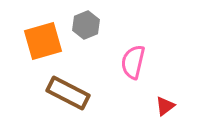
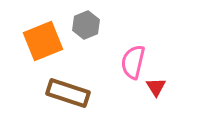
orange square: rotated 6 degrees counterclockwise
brown rectangle: rotated 9 degrees counterclockwise
red triangle: moved 9 px left, 19 px up; rotated 25 degrees counterclockwise
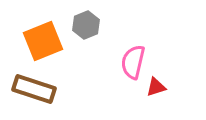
red triangle: rotated 45 degrees clockwise
brown rectangle: moved 34 px left, 4 px up
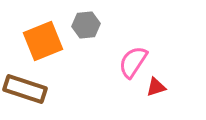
gray hexagon: rotated 16 degrees clockwise
pink semicircle: rotated 20 degrees clockwise
brown rectangle: moved 9 px left
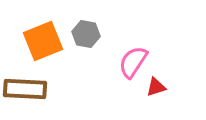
gray hexagon: moved 9 px down; rotated 16 degrees clockwise
brown rectangle: rotated 15 degrees counterclockwise
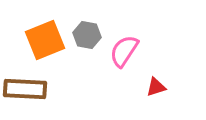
gray hexagon: moved 1 px right, 1 px down
orange square: moved 2 px right, 1 px up
pink semicircle: moved 9 px left, 11 px up
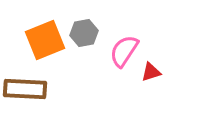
gray hexagon: moved 3 px left, 2 px up; rotated 20 degrees counterclockwise
red triangle: moved 5 px left, 15 px up
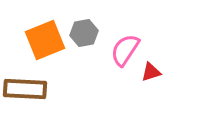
pink semicircle: moved 1 px right, 1 px up
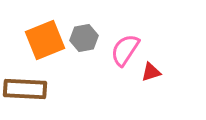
gray hexagon: moved 5 px down
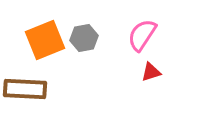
pink semicircle: moved 17 px right, 15 px up
